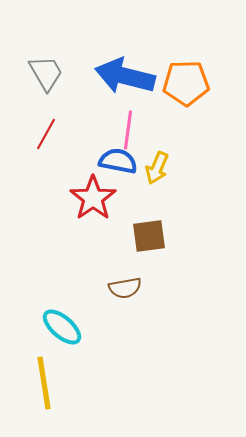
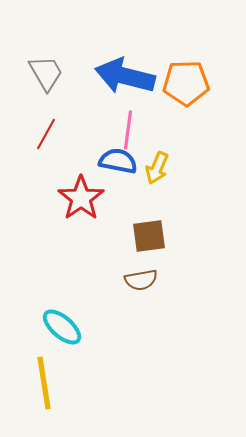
red star: moved 12 px left
brown semicircle: moved 16 px right, 8 px up
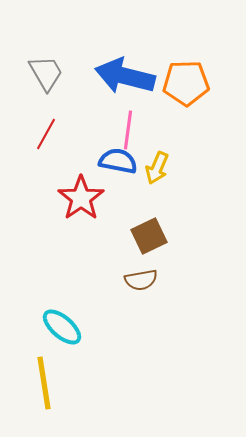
brown square: rotated 18 degrees counterclockwise
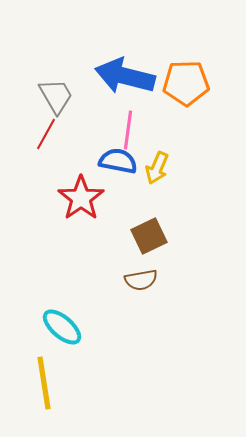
gray trapezoid: moved 10 px right, 23 px down
